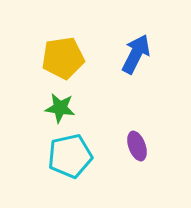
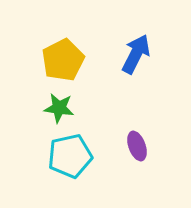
yellow pentagon: moved 2 px down; rotated 18 degrees counterclockwise
green star: moved 1 px left
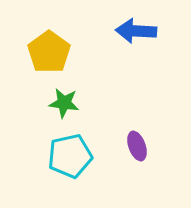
blue arrow: moved 23 px up; rotated 114 degrees counterclockwise
yellow pentagon: moved 14 px left, 8 px up; rotated 9 degrees counterclockwise
green star: moved 5 px right, 5 px up
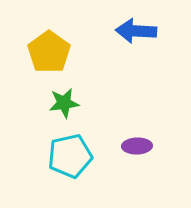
green star: rotated 16 degrees counterclockwise
purple ellipse: rotated 72 degrees counterclockwise
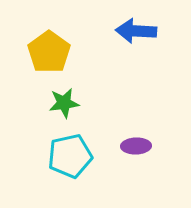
purple ellipse: moved 1 px left
